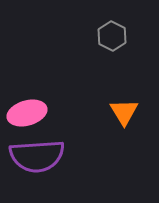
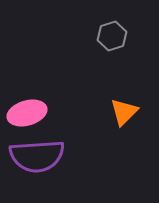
gray hexagon: rotated 16 degrees clockwise
orange triangle: rotated 16 degrees clockwise
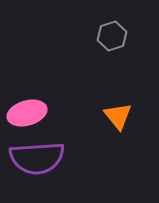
orange triangle: moved 6 px left, 4 px down; rotated 24 degrees counterclockwise
purple semicircle: moved 2 px down
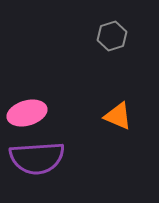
orange triangle: rotated 28 degrees counterclockwise
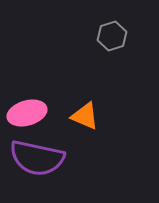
orange triangle: moved 33 px left
purple semicircle: rotated 16 degrees clockwise
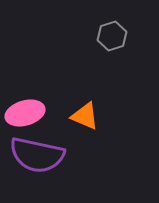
pink ellipse: moved 2 px left
purple semicircle: moved 3 px up
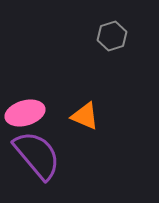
purple semicircle: rotated 142 degrees counterclockwise
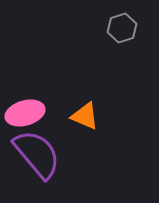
gray hexagon: moved 10 px right, 8 px up
purple semicircle: moved 1 px up
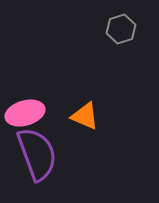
gray hexagon: moved 1 px left, 1 px down
purple semicircle: rotated 20 degrees clockwise
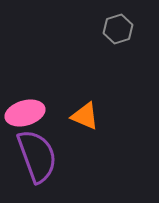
gray hexagon: moved 3 px left
purple semicircle: moved 2 px down
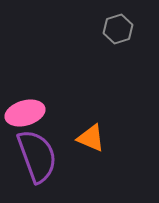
orange triangle: moved 6 px right, 22 px down
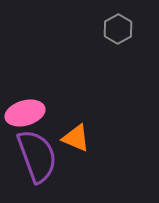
gray hexagon: rotated 12 degrees counterclockwise
orange triangle: moved 15 px left
